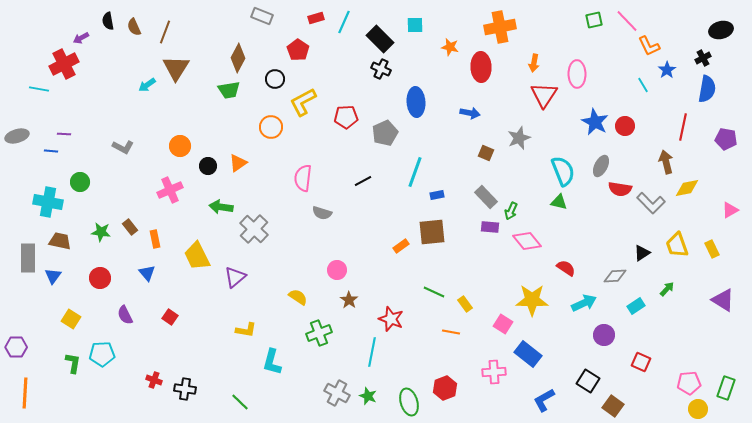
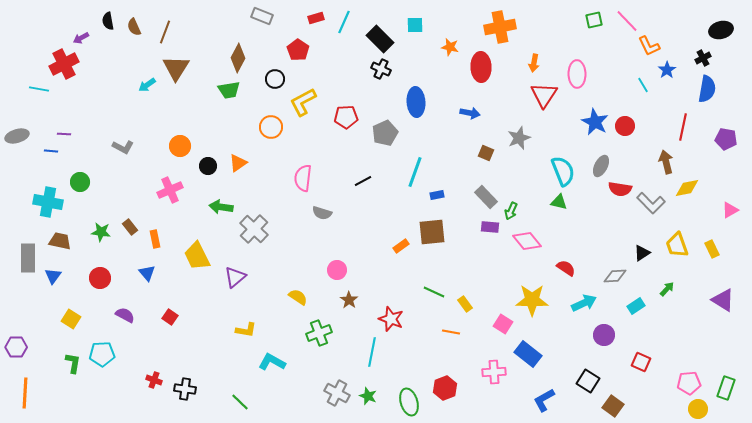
purple semicircle at (125, 315): rotated 144 degrees clockwise
cyan L-shape at (272, 362): rotated 104 degrees clockwise
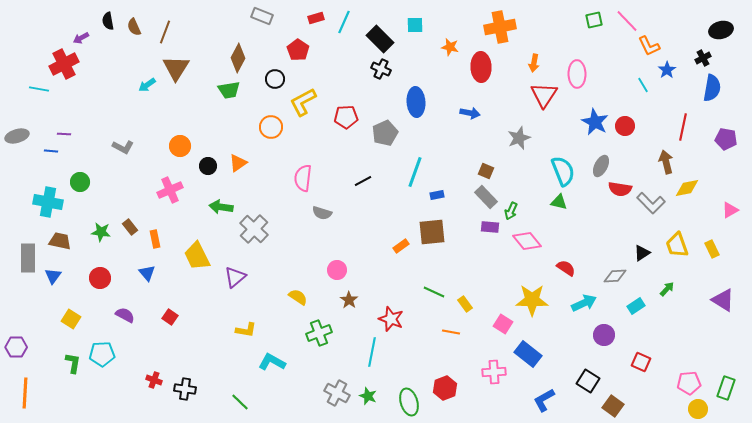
blue semicircle at (707, 89): moved 5 px right, 1 px up
brown square at (486, 153): moved 18 px down
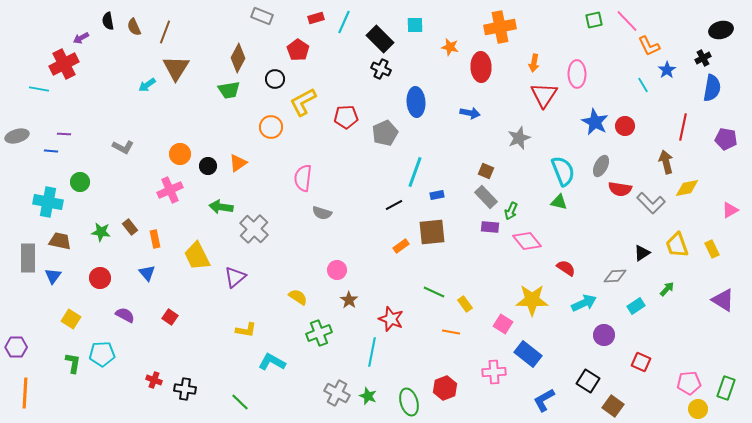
orange circle at (180, 146): moved 8 px down
black line at (363, 181): moved 31 px right, 24 px down
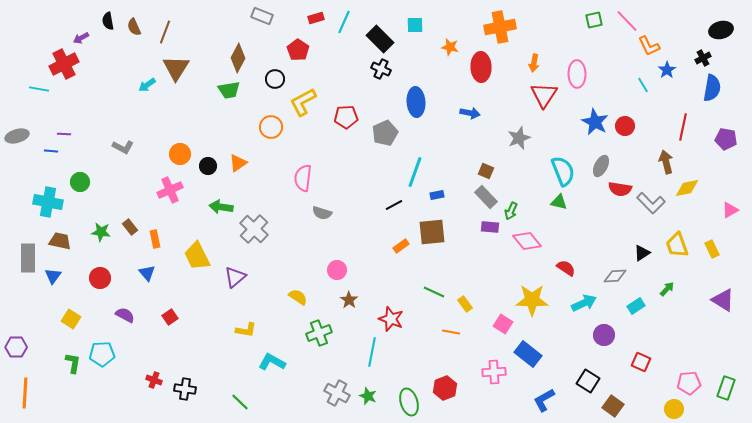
red square at (170, 317): rotated 21 degrees clockwise
yellow circle at (698, 409): moved 24 px left
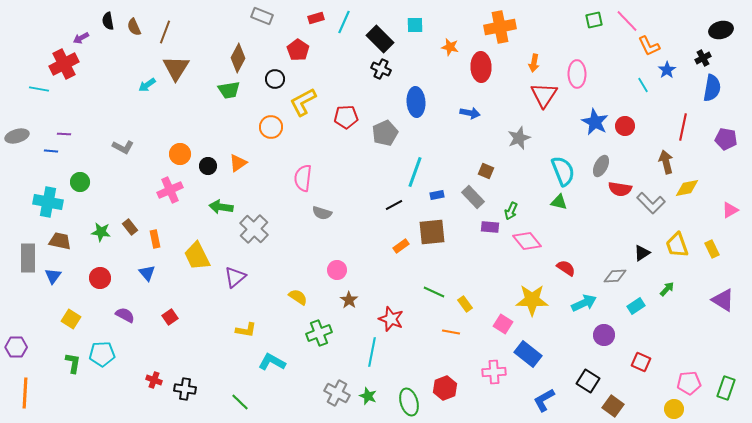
gray rectangle at (486, 197): moved 13 px left
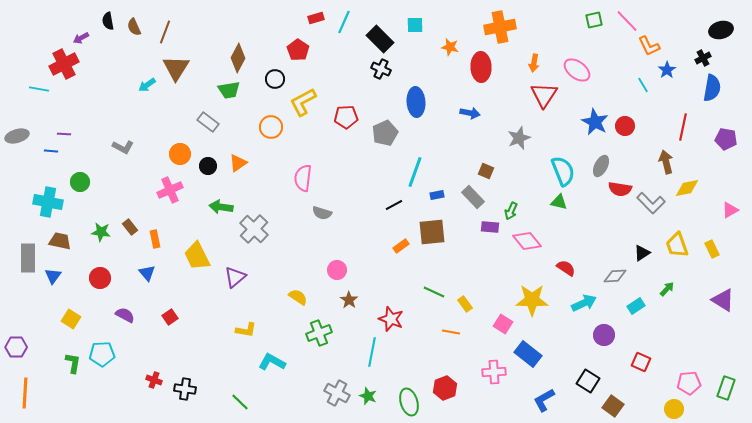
gray rectangle at (262, 16): moved 54 px left, 106 px down; rotated 15 degrees clockwise
pink ellipse at (577, 74): moved 4 px up; rotated 52 degrees counterclockwise
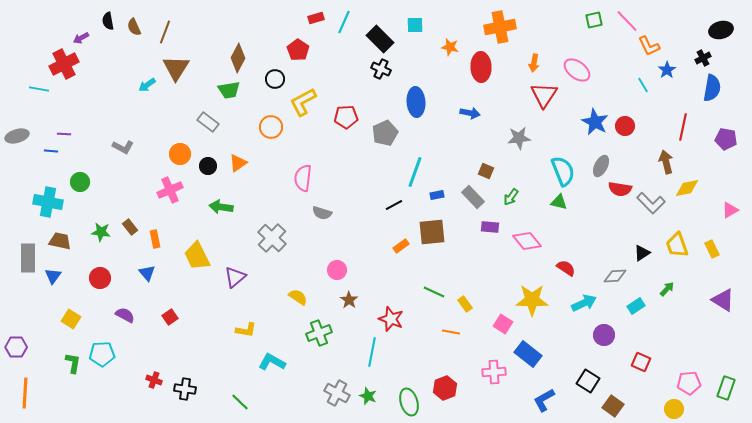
gray star at (519, 138): rotated 15 degrees clockwise
green arrow at (511, 211): moved 14 px up; rotated 12 degrees clockwise
gray cross at (254, 229): moved 18 px right, 9 px down
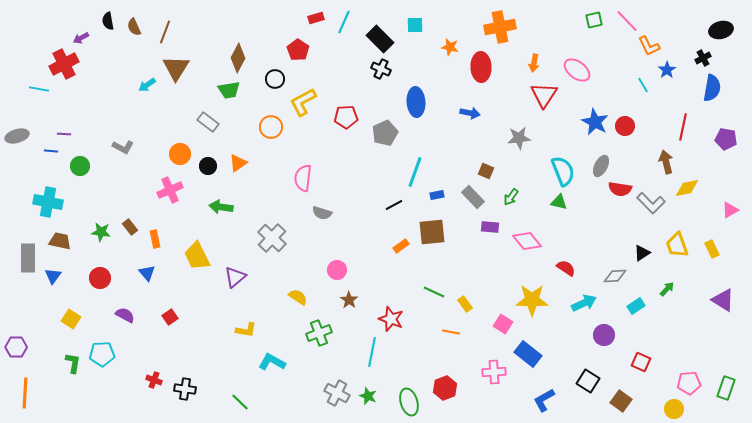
green circle at (80, 182): moved 16 px up
brown square at (613, 406): moved 8 px right, 5 px up
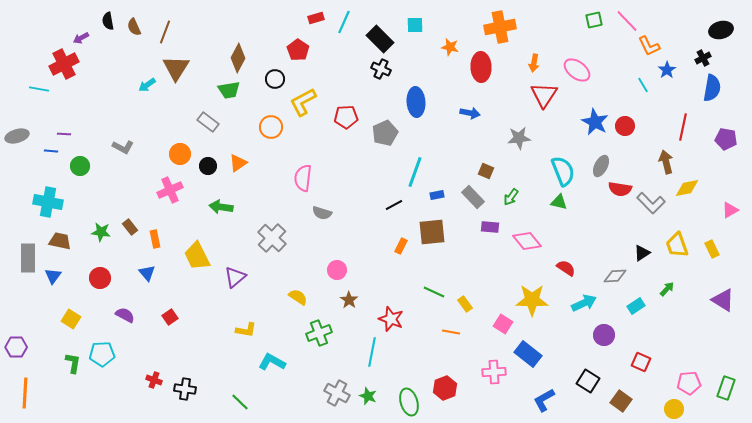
orange rectangle at (401, 246): rotated 28 degrees counterclockwise
